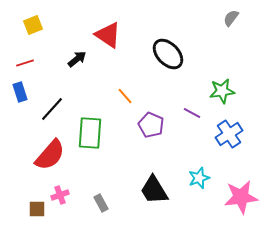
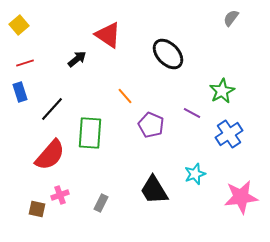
yellow square: moved 14 px left; rotated 18 degrees counterclockwise
green star: rotated 20 degrees counterclockwise
cyan star: moved 4 px left, 4 px up
gray rectangle: rotated 54 degrees clockwise
brown square: rotated 12 degrees clockwise
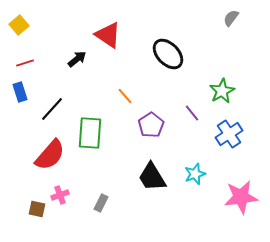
purple line: rotated 24 degrees clockwise
purple pentagon: rotated 15 degrees clockwise
black trapezoid: moved 2 px left, 13 px up
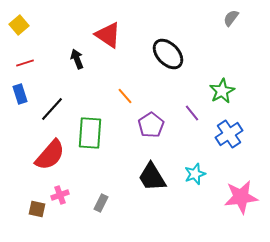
black arrow: rotated 72 degrees counterclockwise
blue rectangle: moved 2 px down
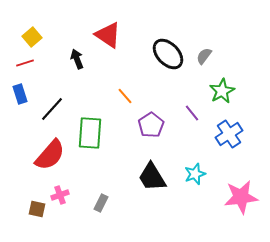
gray semicircle: moved 27 px left, 38 px down
yellow square: moved 13 px right, 12 px down
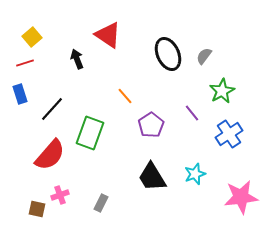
black ellipse: rotated 20 degrees clockwise
green rectangle: rotated 16 degrees clockwise
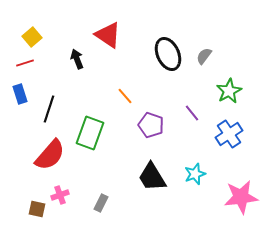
green star: moved 7 px right
black line: moved 3 px left; rotated 24 degrees counterclockwise
purple pentagon: rotated 20 degrees counterclockwise
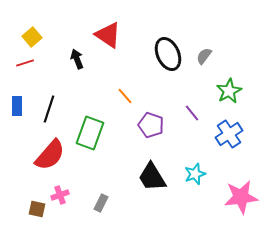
blue rectangle: moved 3 px left, 12 px down; rotated 18 degrees clockwise
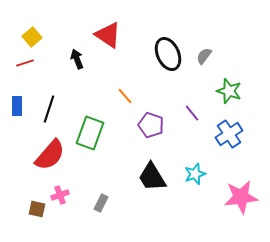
green star: rotated 25 degrees counterclockwise
